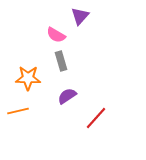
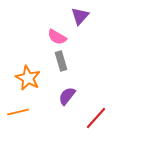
pink semicircle: moved 1 px right, 2 px down
orange star: rotated 25 degrees clockwise
purple semicircle: rotated 18 degrees counterclockwise
orange line: moved 1 px down
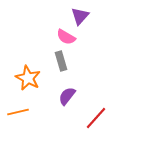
pink semicircle: moved 9 px right
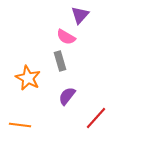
purple triangle: moved 1 px up
gray rectangle: moved 1 px left
orange line: moved 2 px right, 13 px down; rotated 20 degrees clockwise
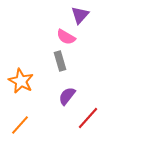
orange star: moved 7 px left, 3 px down
red line: moved 8 px left
orange line: rotated 55 degrees counterclockwise
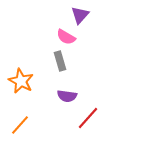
purple semicircle: rotated 120 degrees counterclockwise
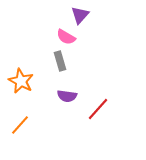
red line: moved 10 px right, 9 px up
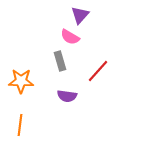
pink semicircle: moved 4 px right
orange star: rotated 25 degrees counterclockwise
red line: moved 38 px up
orange line: rotated 35 degrees counterclockwise
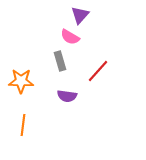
orange line: moved 3 px right
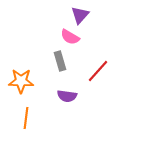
orange line: moved 3 px right, 7 px up
